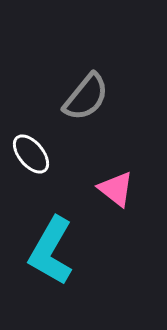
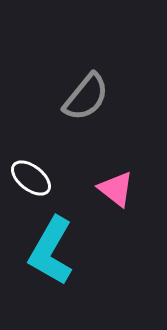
white ellipse: moved 24 px down; rotated 12 degrees counterclockwise
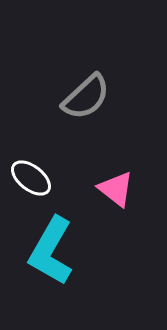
gray semicircle: rotated 8 degrees clockwise
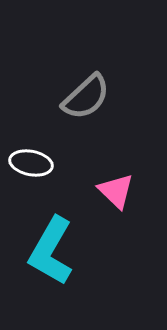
white ellipse: moved 15 px up; rotated 27 degrees counterclockwise
pink triangle: moved 2 px down; rotated 6 degrees clockwise
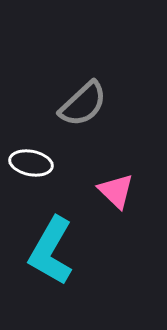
gray semicircle: moved 3 px left, 7 px down
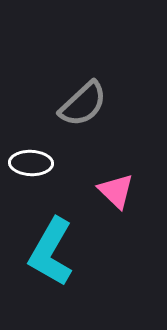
white ellipse: rotated 9 degrees counterclockwise
cyan L-shape: moved 1 px down
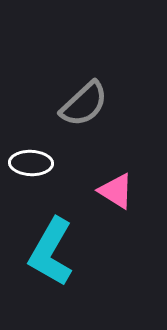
gray semicircle: moved 1 px right
pink triangle: rotated 12 degrees counterclockwise
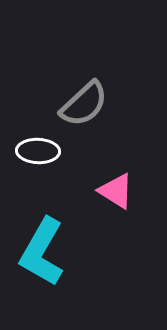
white ellipse: moved 7 px right, 12 px up
cyan L-shape: moved 9 px left
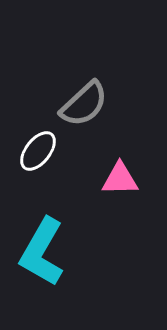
white ellipse: rotated 54 degrees counterclockwise
pink triangle: moved 4 px right, 12 px up; rotated 33 degrees counterclockwise
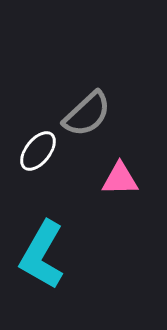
gray semicircle: moved 3 px right, 10 px down
cyan L-shape: moved 3 px down
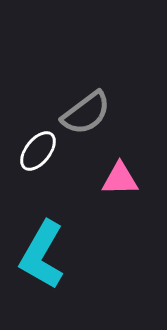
gray semicircle: moved 1 px left, 1 px up; rotated 6 degrees clockwise
